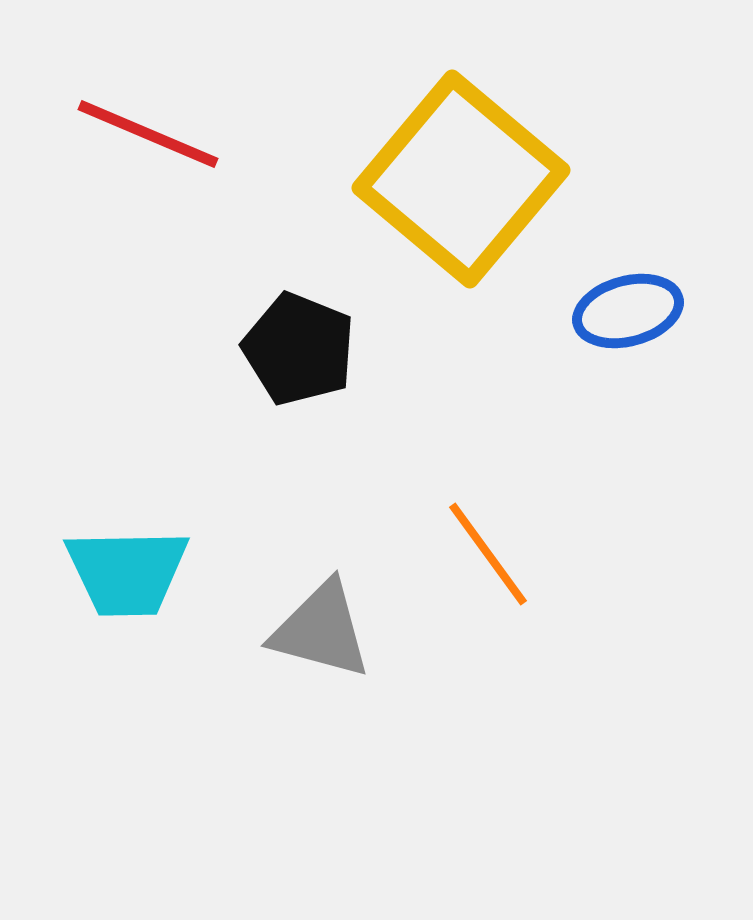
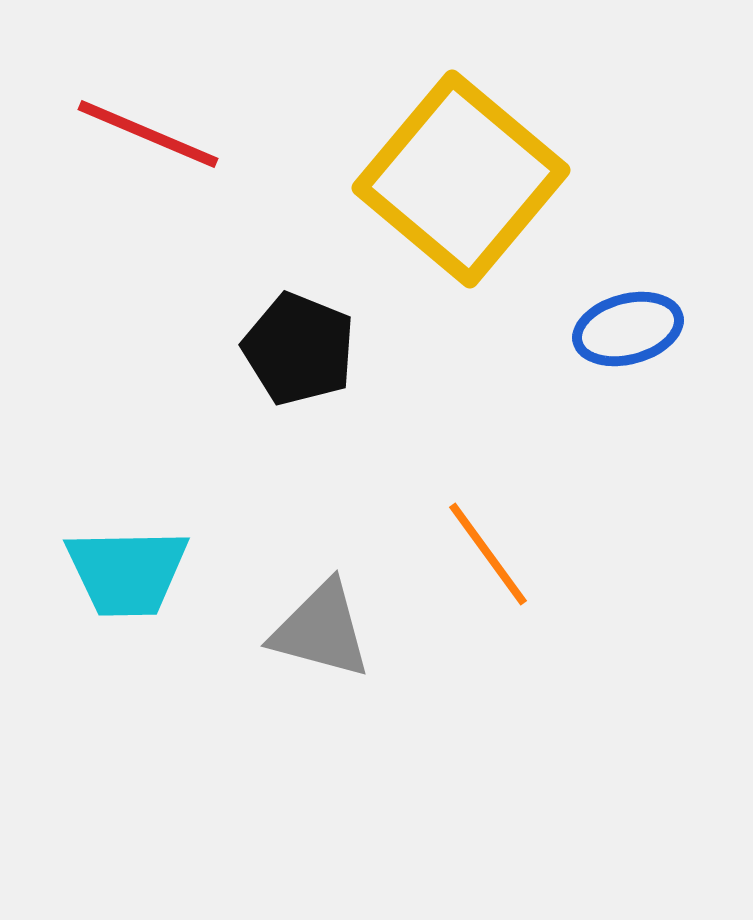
blue ellipse: moved 18 px down
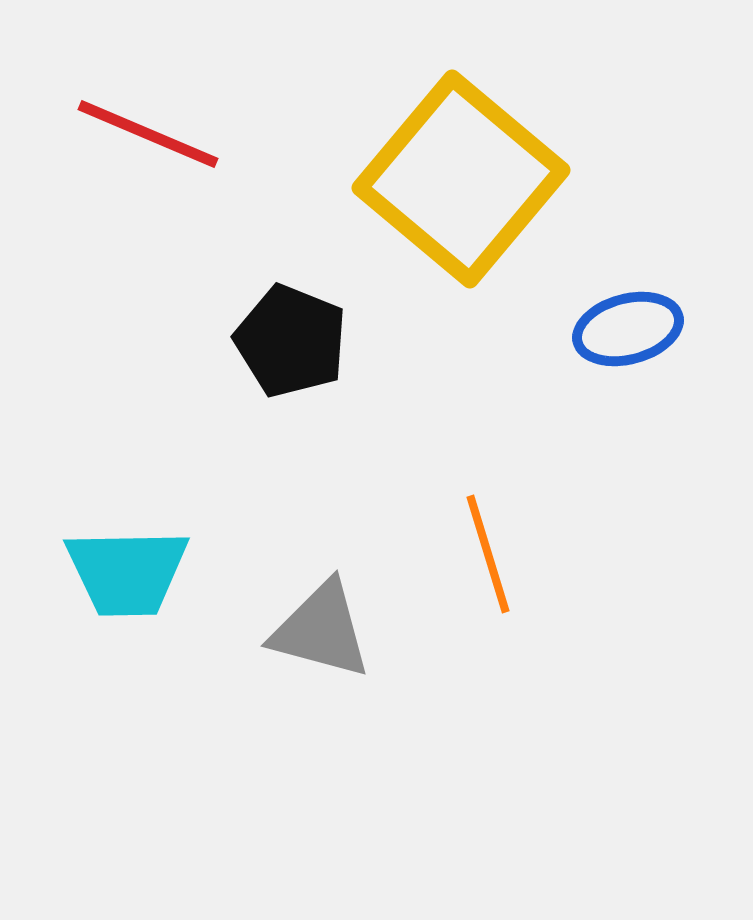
black pentagon: moved 8 px left, 8 px up
orange line: rotated 19 degrees clockwise
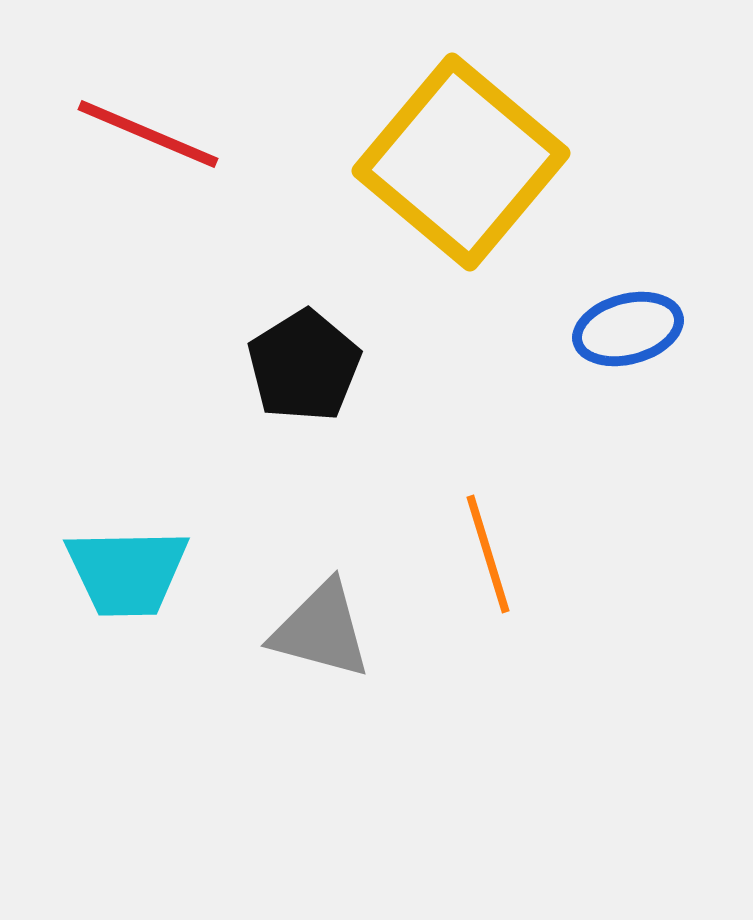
yellow square: moved 17 px up
black pentagon: moved 13 px right, 25 px down; rotated 18 degrees clockwise
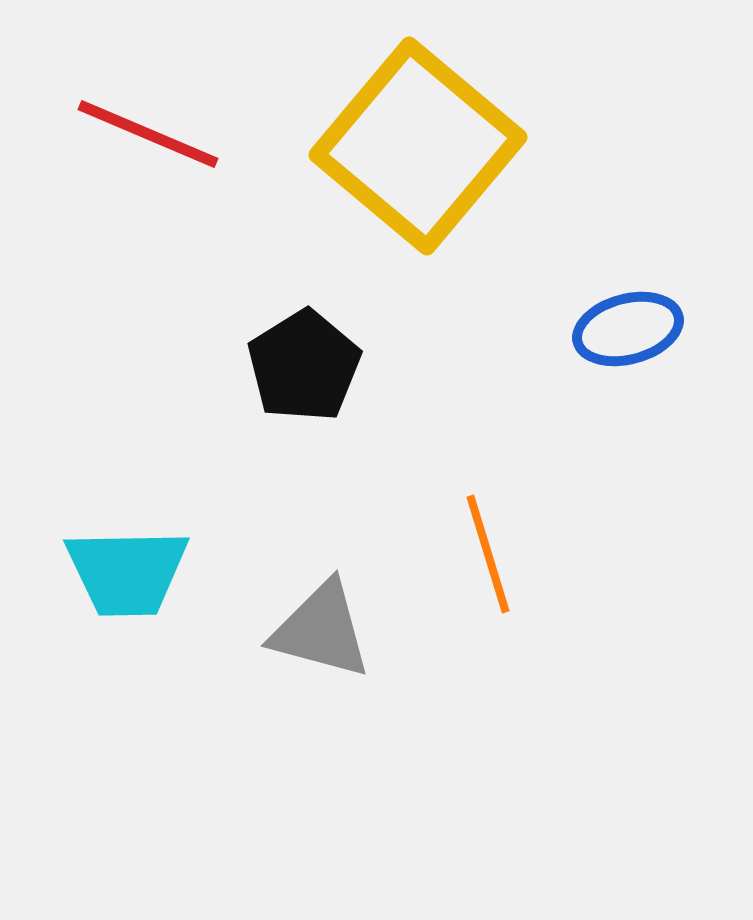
yellow square: moved 43 px left, 16 px up
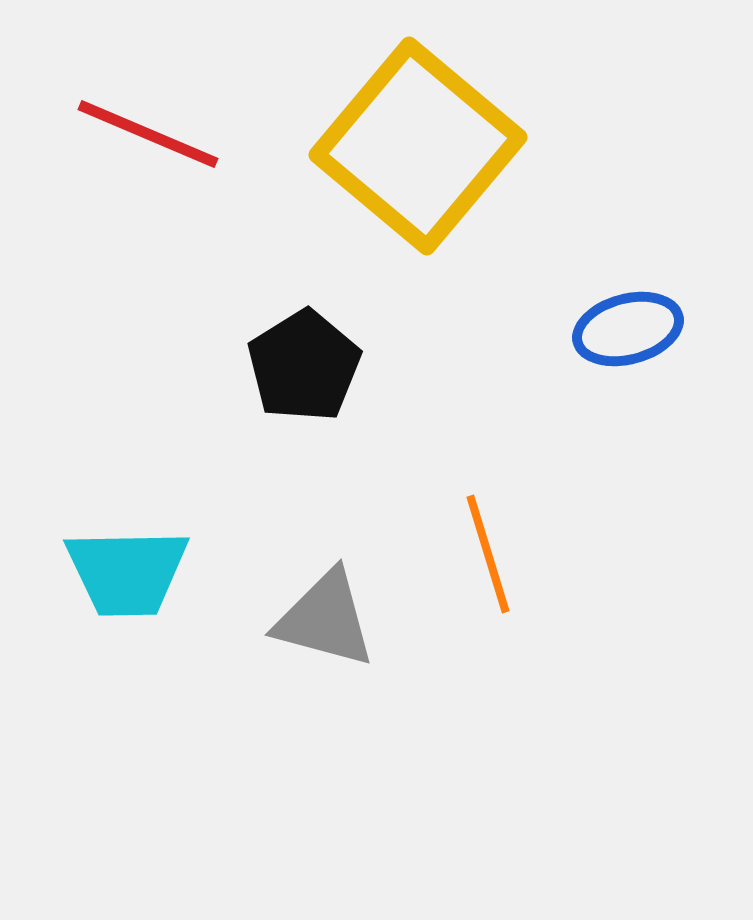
gray triangle: moved 4 px right, 11 px up
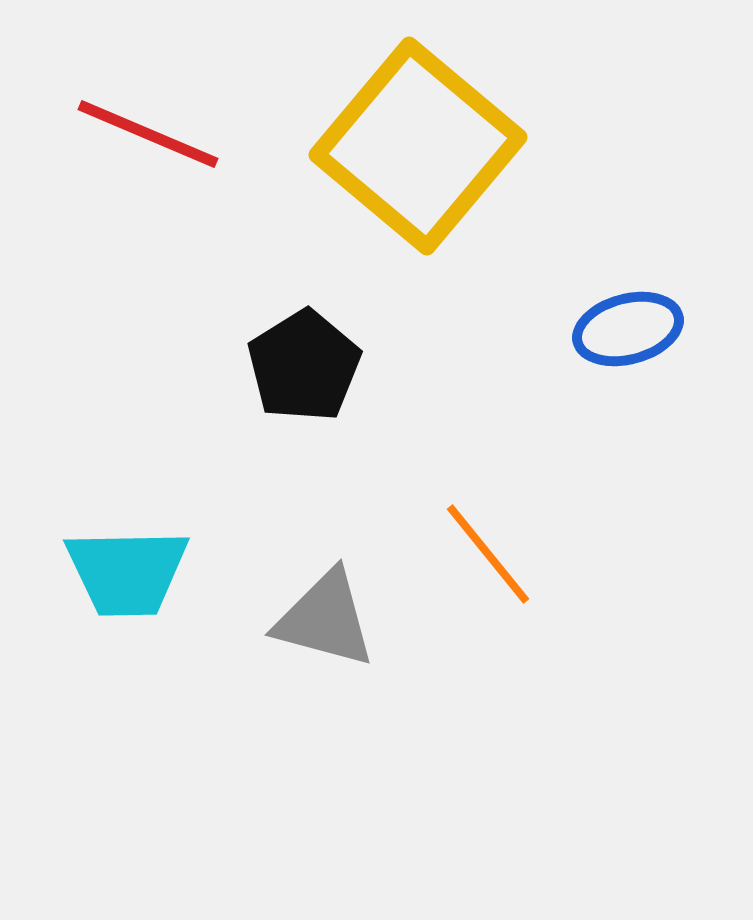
orange line: rotated 22 degrees counterclockwise
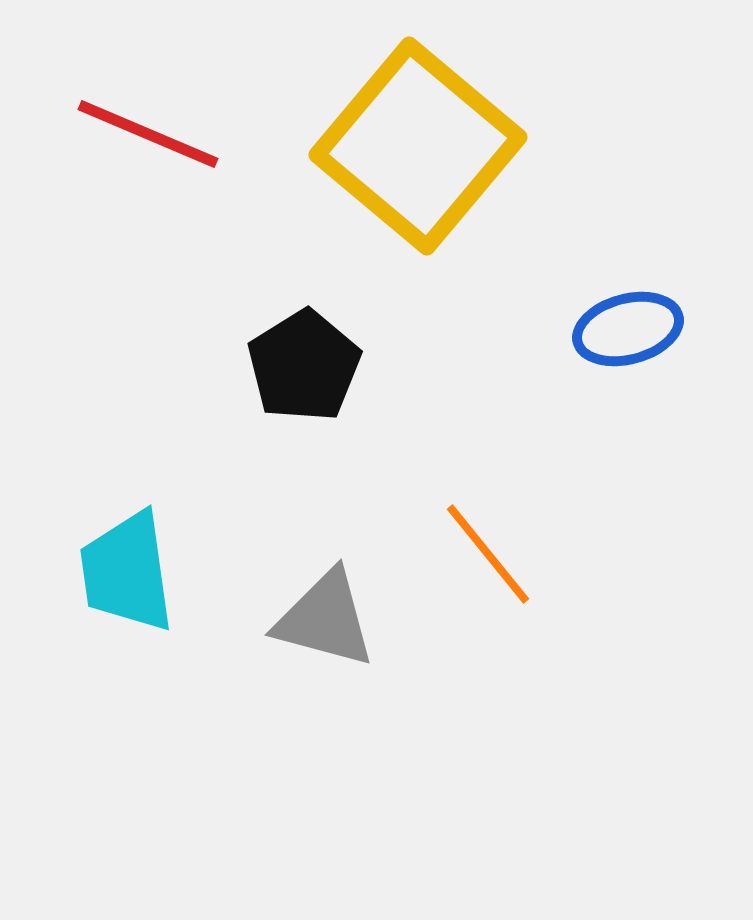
cyan trapezoid: rotated 83 degrees clockwise
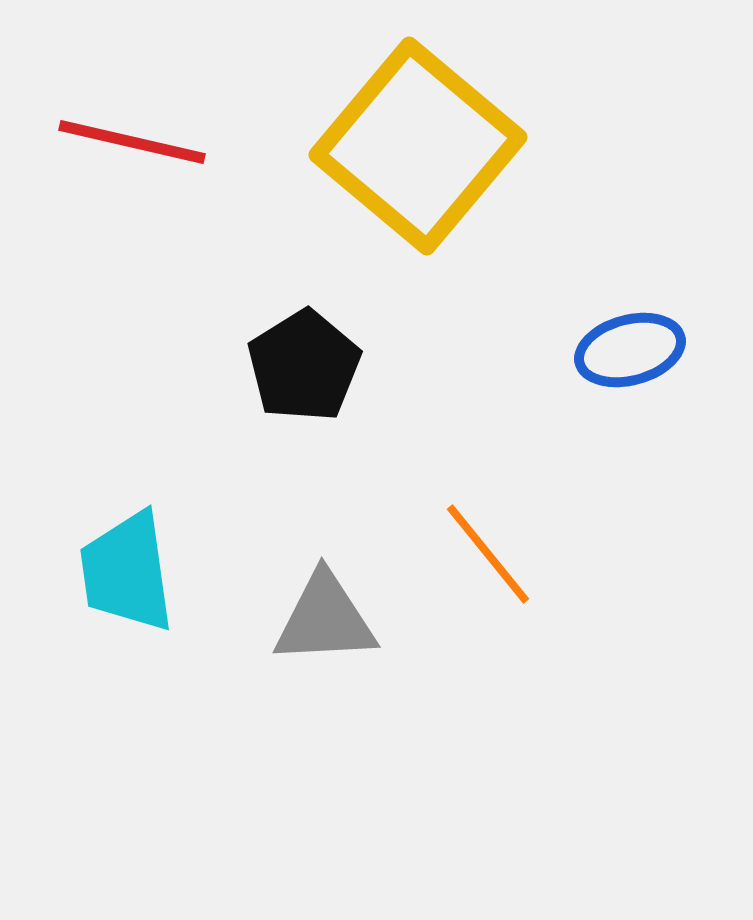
red line: moved 16 px left, 8 px down; rotated 10 degrees counterclockwise
blue ellipse: moved 2 px right, 21 px down
gray triangle: rotated 18 degrees counterclockwise
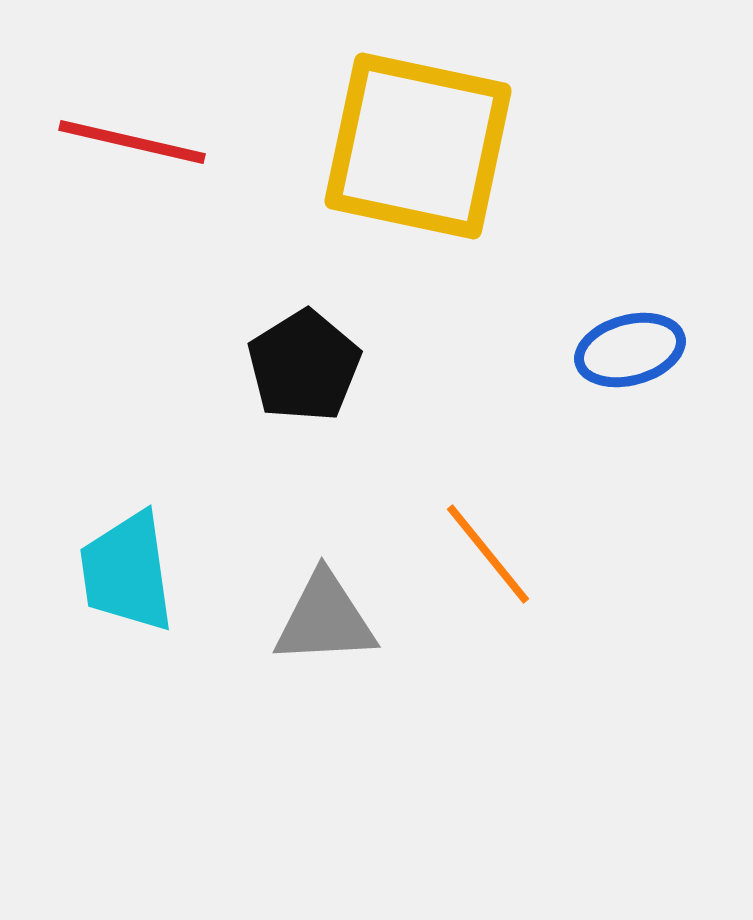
yellow square: rotated 28 degrees counterclockwise
